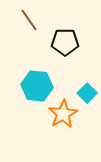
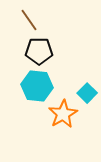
black pentagon: moved 26 px left, 9 px down
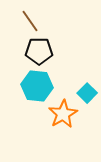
brown line: moved 1 px right, 1 px down
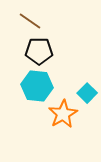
brown line: rotated 20 degrees counterclockwise
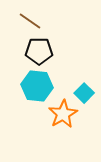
cyan square: moved 3 px left
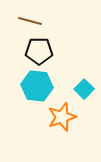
brown line: rotated 20 degrees counterclockwise
cyan square: moved 4 px up
orange star: moved 1 px left, 3 px down; rotated 12 degrees clockwise
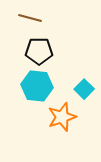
brown line: moved 3 px up
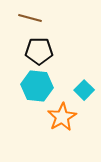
cyan square: moved 1 px down
orange star: rotated 12 degrees counterclockwise
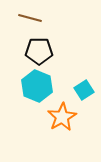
cyan hexagon: rotated 16 degrees clockwise
cyan square: rotated 12 degrees clockwise
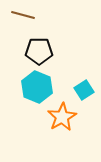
brown line: moved 7 px left, 3 px up
cyan hexagon: moved 1 px down
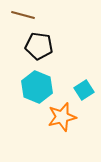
black pentagon: moved 5 px up; rotated 8 degrees clockwise
orange star: rotated 16 degrees clockwise
